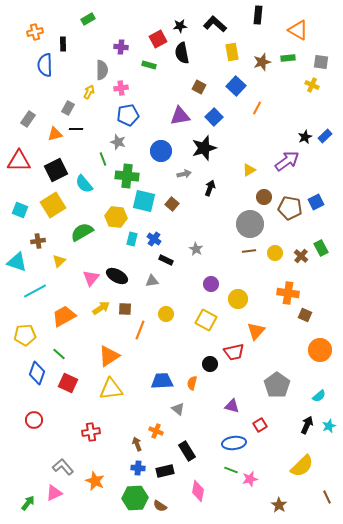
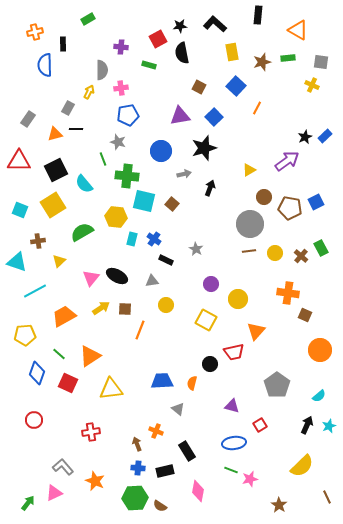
yellow circle at (166, 314): moved 9 px up
orange triangle at (109, 356): moved 19 px left
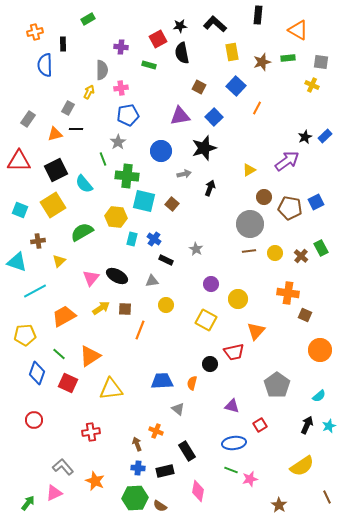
gray star at (118, 142): rotated 21 degrees clockwise
yellow semicircle at (302, 466): rotated 10 degrees clockwise
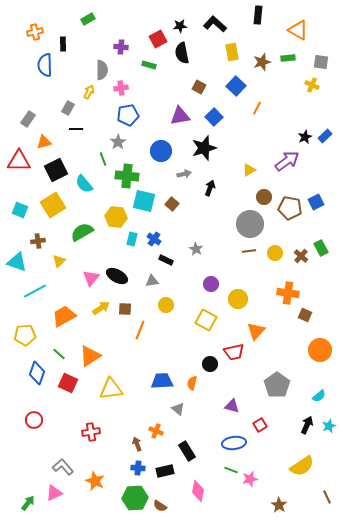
orange triangle at (55, 134): moved 11 px left, 8 px down
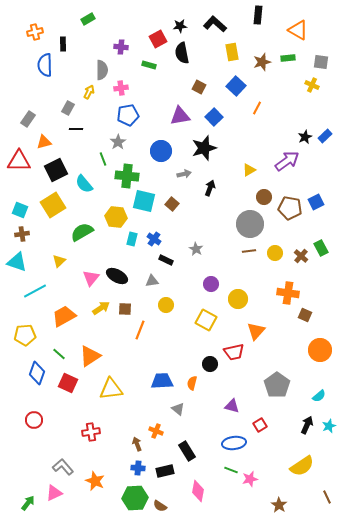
brown cross at (38, 241): moved 16 px left, 7 px up
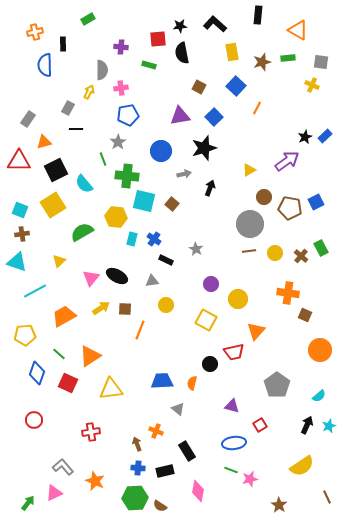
red square at (158, 39): rotated 24 degrees clockwise
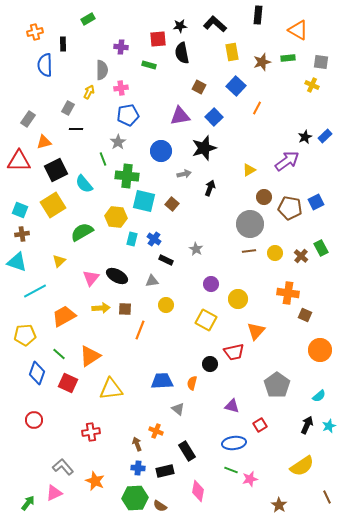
yellow arrow at (101, 308): rotated 30 degrees clockwise
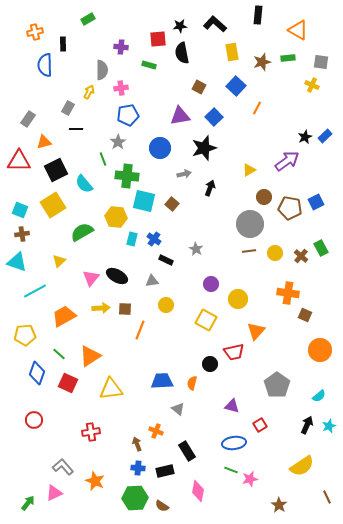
blue circle at (161, 151): moved 1 px left, 3 px up
brown semicircle at (160, 506): moved 2 px right
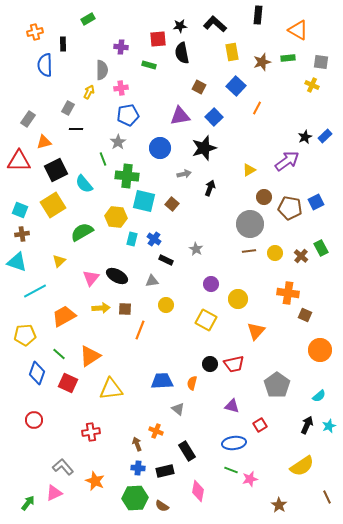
red trapezoid at (234, 352): moved 12 px down
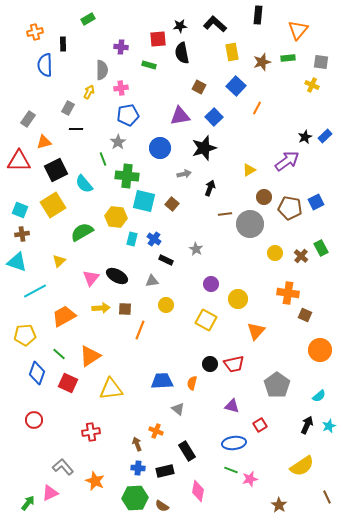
orange triangle at (298, 30): rotated 40 degrees clockwise
brown line at (249, 251): moved 24 px left, 37 px up
pink triangle at (54, 493): moved 4 px left
